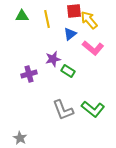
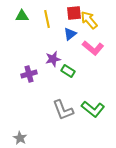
red square: moved 2 px down
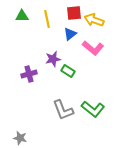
yellow arrow: moved 5 px right; rotated 30 degrees counterclockwise
gray star: rotated 16 degrees counterclockwise
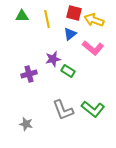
red square: rotated 21 degrees clockwise
gray star: moved 6 px right, 14 px up
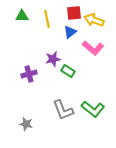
red square: rotated 21 degrees counterclockwise
blue triangle: moved 2 px up
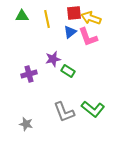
yellow arrow: moved 3 px left, 2 px up
pink L-shape: moved 5 px left, 11 px up; rotated 30 degrees clockwise
gray L-shape: moved 1 px right, 2 px down
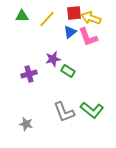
yellow line: rotated 54 degrees clockwise
green L-shape: moved 1 px left, 1 px down
